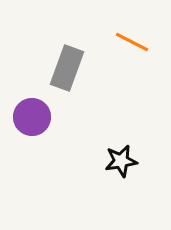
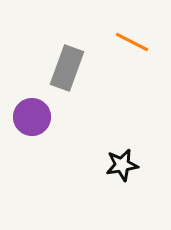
black star: moved 1 px right, 4 px down
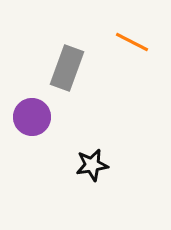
black star: moved 30 px left
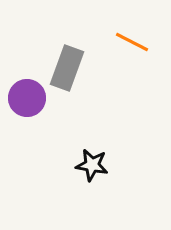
purple circle: moved 5 px left, 19 px up
black star: rotated 20 degrees clockwise
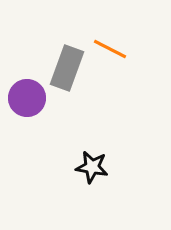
orange line: moved 22 px left, 7 px down
black star: moved 2 px down
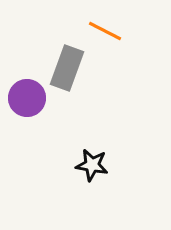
orange line: moved 5 px left, 18 px up
black star: moved 2 px up
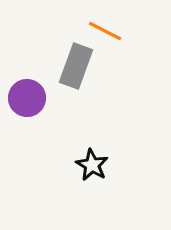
gray rectangle: moved 9 px right, 2 px up
black star: rotated 20 degrees clockwise
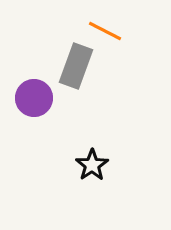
purple circle: moved 7 px right
black star: rotated 8 degrees clockwise
